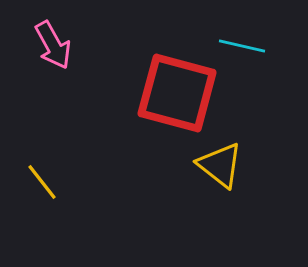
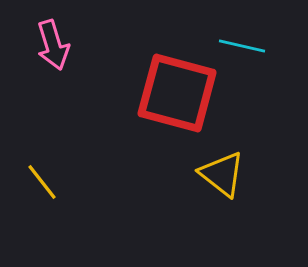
pink arrow: rotated 12 degrees clockwise
yellow triangle: moved 2 px right, 9 px down
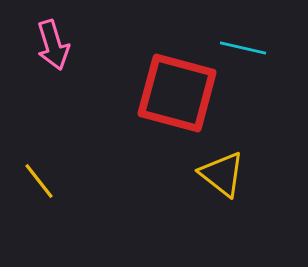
cyan line: moved 1 px right, 2 px down
yellow line: moved 3 px left, 1 px up
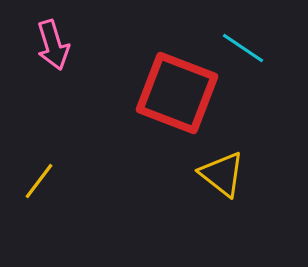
cyan line: rotated 21 degrees clockwise
red square: rotated 6 degrees clockwise
yellow line: rotated 75 degrees clockwise
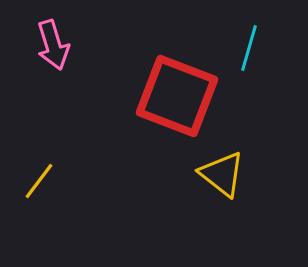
cyan line: moved 6 px right; rotated 72 degrees clockwise
red square: moved 3 px down
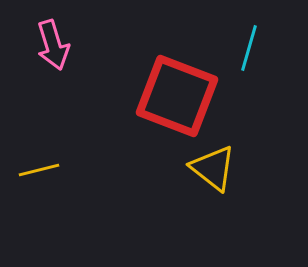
yellow triangle: moved 9 px left, 6 px up
yellow line: moved 11 px up; rotated 39 degrees clockwise
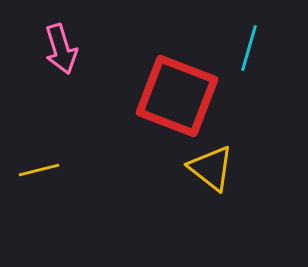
pink arrow: moved 8 px right, 4 px down
yellow triangle: moved 2 px left
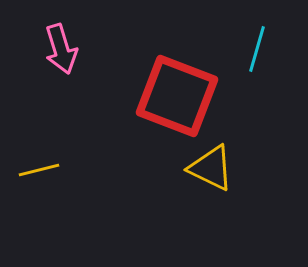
cyan line: moved 8 px right, 1 px down
yellow triangle: rotated 12 degrees counterclockwise
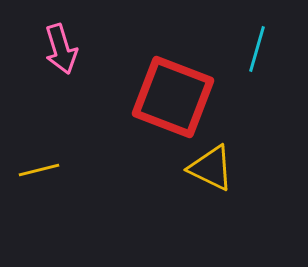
red square: moved 4 px left, 1 px down
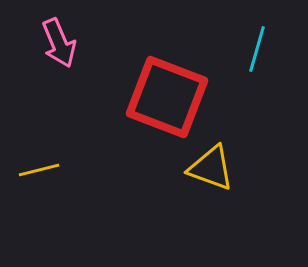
pink arrow: moved 2 px left, 6 px up; rotated 6 degrees counterclockwise
red square: moved 6 px left
yellow triangle: rotated 6 degrees counterclockwise
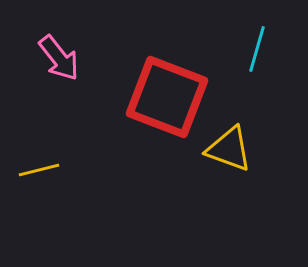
pink arrow: moved 15 px down; rotated 15 degrees counterclockwise
yellow triangle: moved 18 px right, 19 px up
